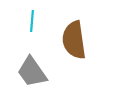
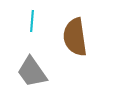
brown semicircle: moved 1 px right, 3 px up
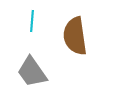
brown semicircle: moved 1 px up
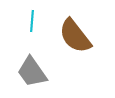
brown semicircle: rotated 30 degrees counterclockwise
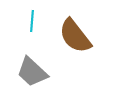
gray trapezoid: rotated 12 degrees counterclockwise
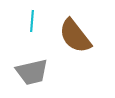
gray trapezoid: rotated 56 degrees counterclockwise
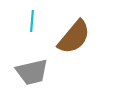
brown semicircle: moved 1 px left, 1 px down; rotated 102 degrees counterclockwise
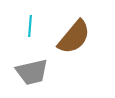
cyan line: moved 2 px left, 5 px down
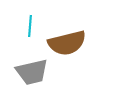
brown semicircle: moved 7 px left, 6 px down; rotated 36 degrees clockwise
